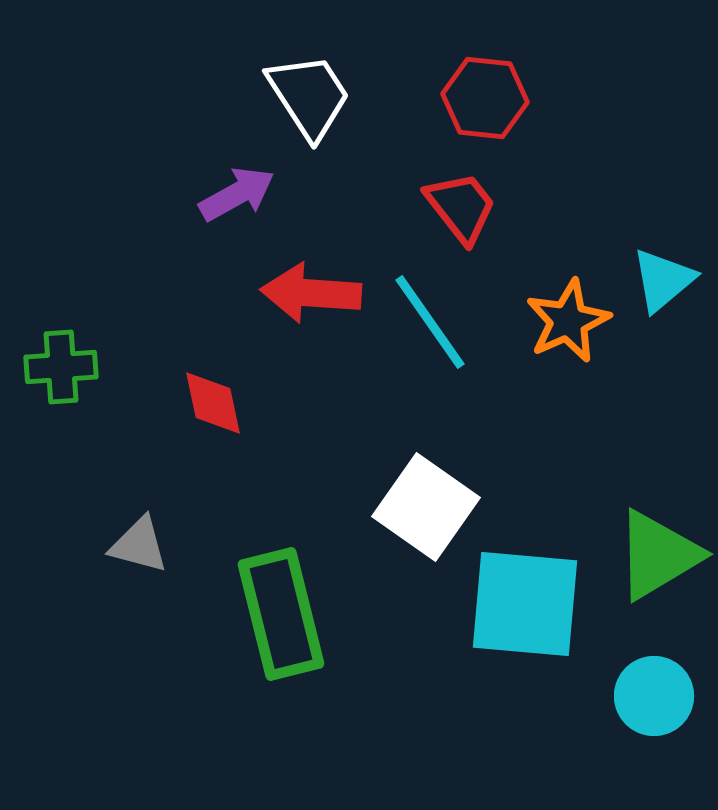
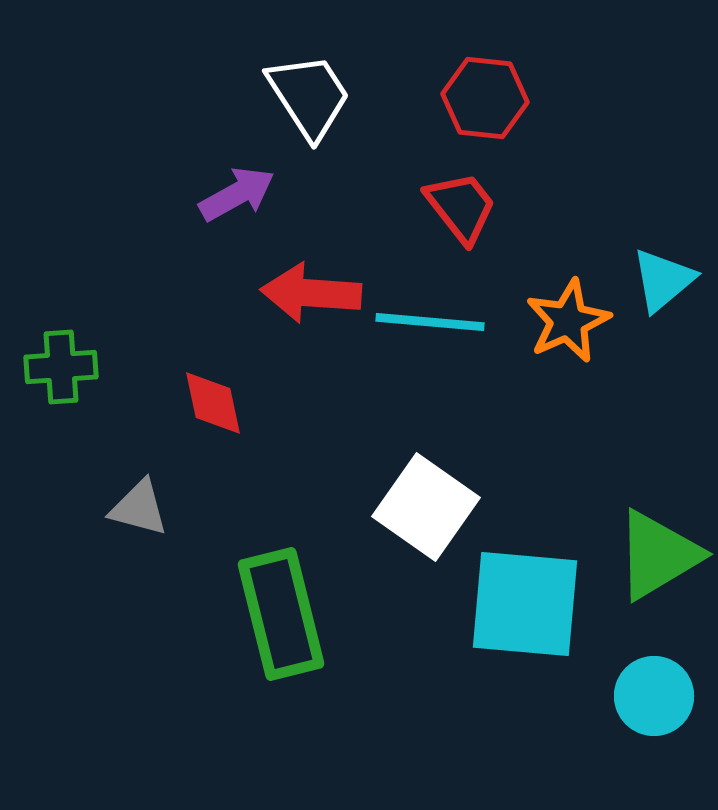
cyan line: rotated 50 degrees counterclockwise
gray triangle: moved 37 px up
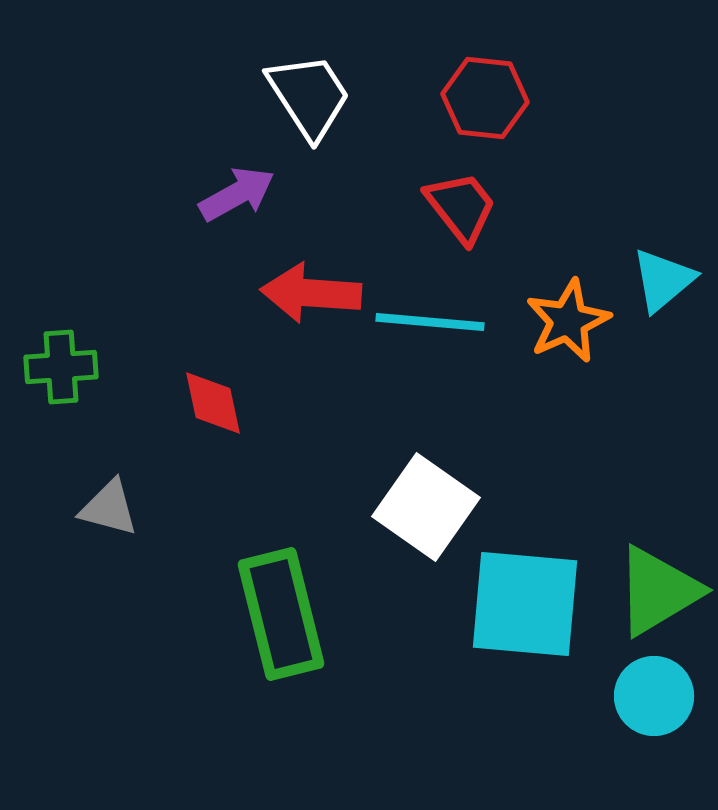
gray triangle: moved 30 px left
green triangle: moved 36 px down
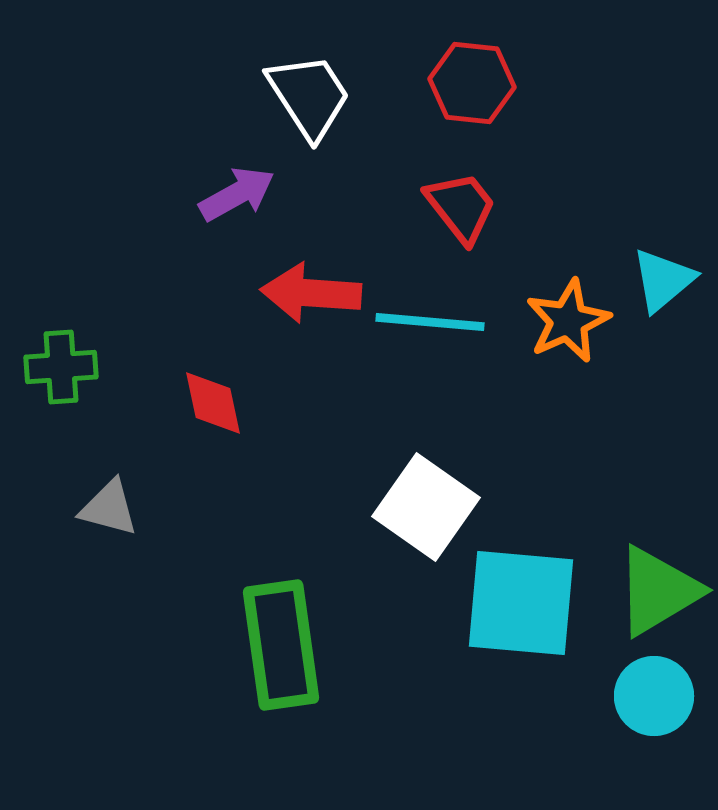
red hexagon: moved 13 px left, 15 px up
cyan square: moved 4 px left, 1 px up
green rectangle: moved 31 px down; rotated 6 degrees clockwise
